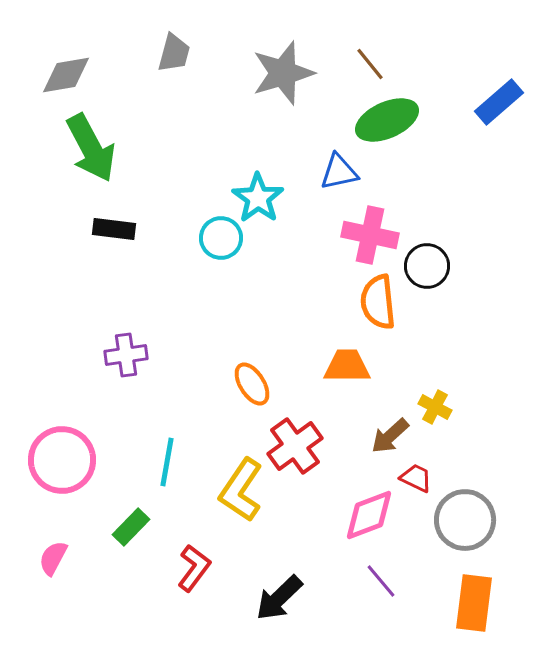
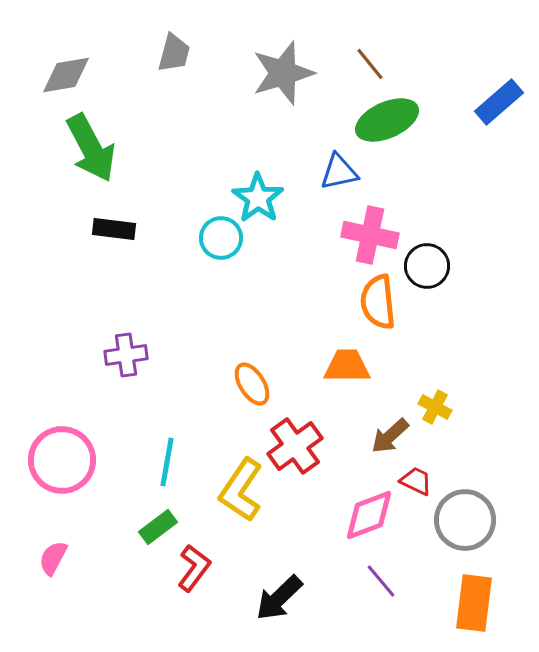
red trapezoid: moved 3 px down
green rectangle: moved 27 px right; rotated 9 degrees clockwise
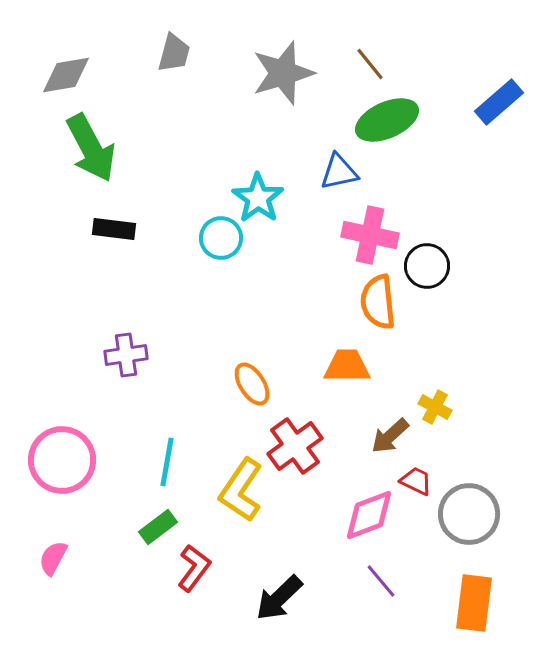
gray circle: moved 4 px right, 6 px up
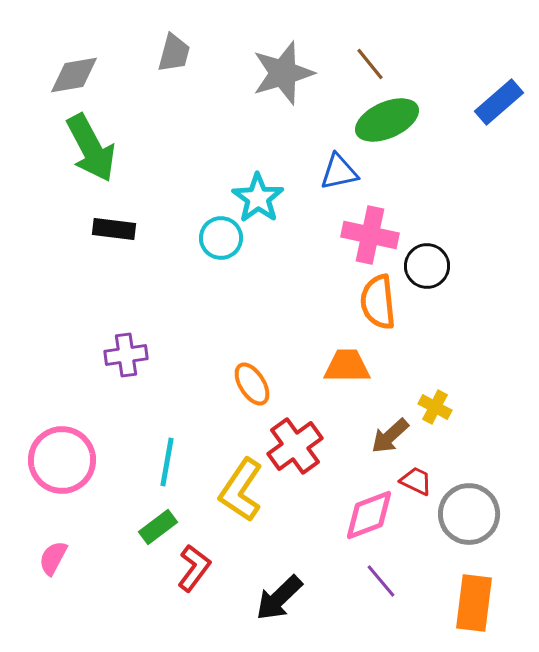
gray diamond: moved 8 px right
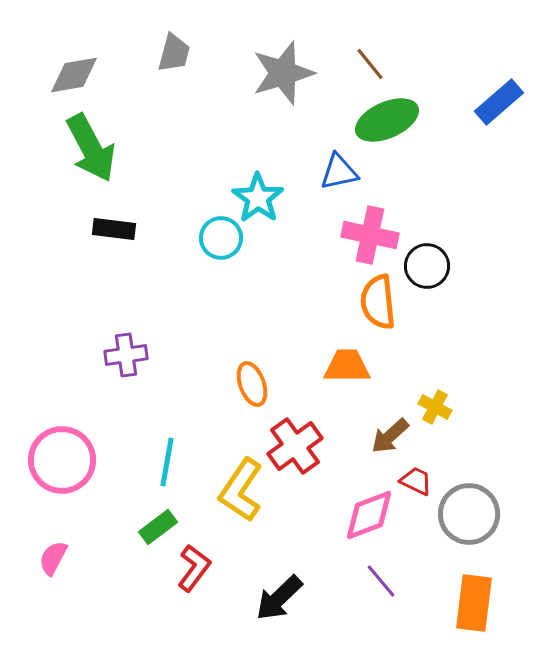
orange ellipse: rotated 12 degrees clockwise
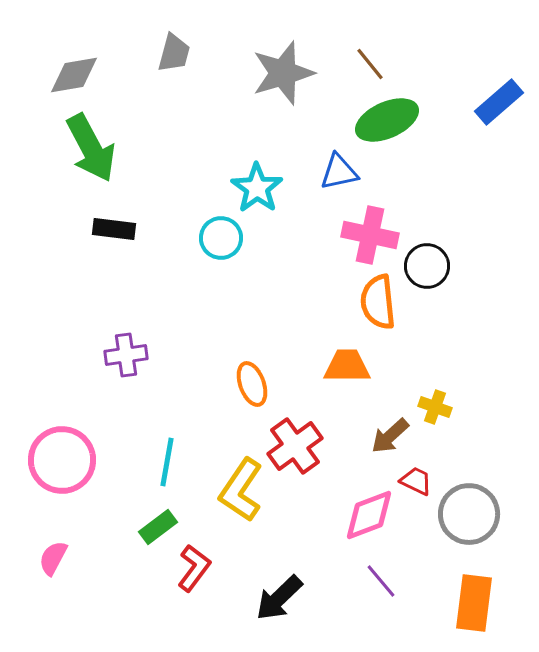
cyan star: moved 1 px left, 10 px up
yellow cross: rotated 8 degrees counterclockwise
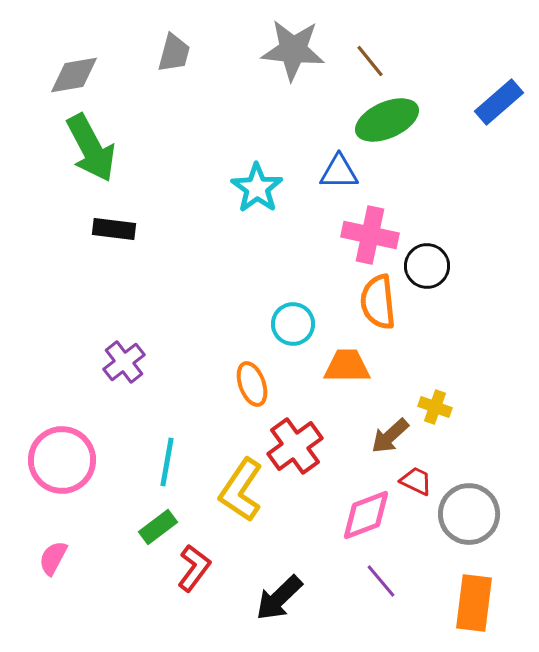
brown line: moved 3 px up
gray star: moved 10 px right, 23 px up; rotated 22 degrees clockwise
blue triangle: rotated 12 degrees clockwise
cyan circle: moved 72 px right, 86 px down
purple cross: moved 2 px left, 7 px down; rotated 30 degrees counterclockwise
pink diamond: moved 3 px left
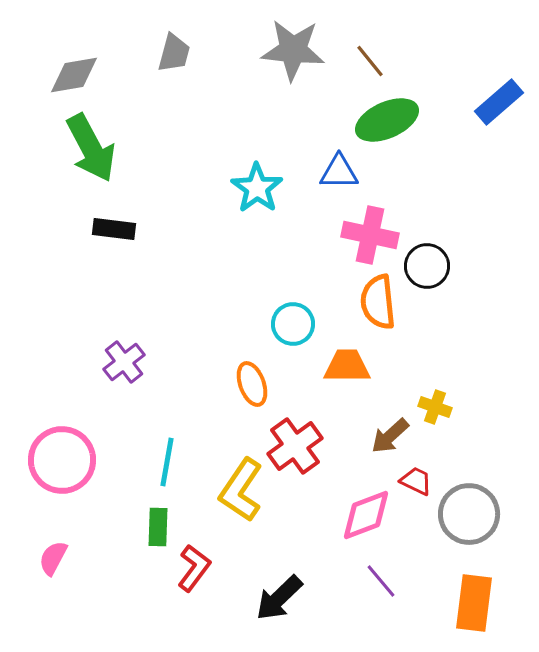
green rectangle: rotated 51 degrees counterclockwise
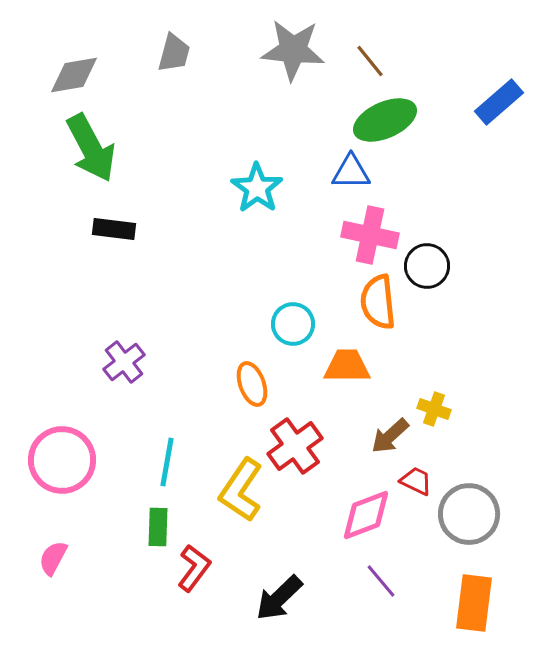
green ellipse: moved 2 px left
blue triangle: moved 12 px right
yellow cross: moved 1 px left, 2 px down
